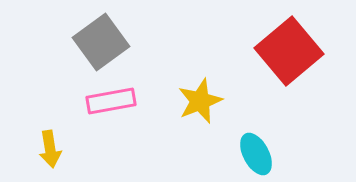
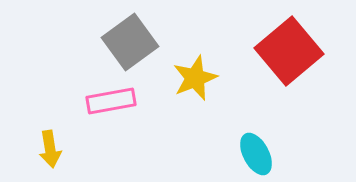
gray square: moved 29 px right
yellow star: moved 5 px left, 23 px up
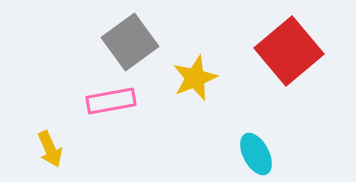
yellow arrow: rotated 15 degrees counterclockwise
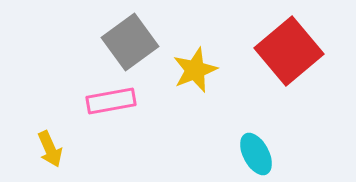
yellow star: moved 8 px up
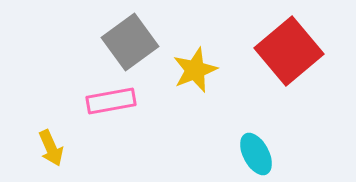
yellow arrow: moved 1 px right, 1 px up
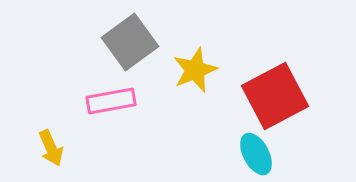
red square: moved 14 px left, 45 px down; rotated 12 degrees clockwise
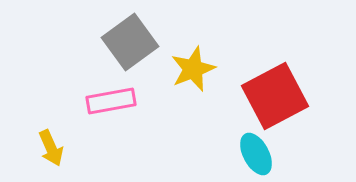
yellow star: moved 2 px left, 1 px up
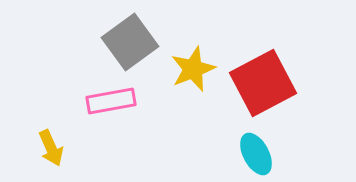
red square: moved 12 px left, 13 px up
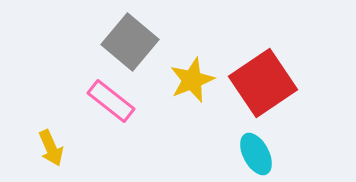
gray square: rotated 14 degrees counterclockwise
yellow star: moved 1 px left, 11 px down
red square: rotated 6 degrees counterclockwise
pink rectangle: rotated 48 degrees clockwise
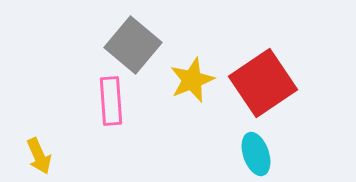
gray square: moved 3 px right, 3 px down
pink rectangle: rotated 48 degrees clockwise
yellow arrow: moved 12 px left, 8 px down
cyan ellipse: rotated 9 degrees clockwise
